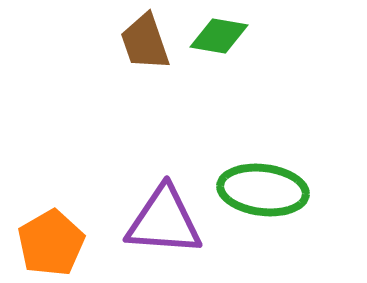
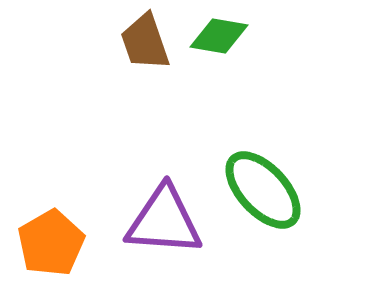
green ellipse: rotated 40 degrees clockwise
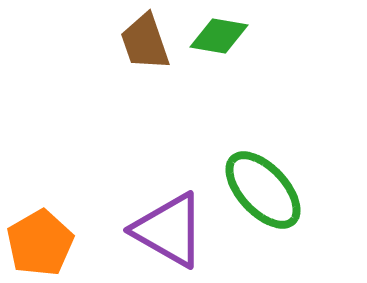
purple triangle: moved 5 px right, 9 px down; rotated 26 degrees clockwise
orange pentagon: moved 11 px left
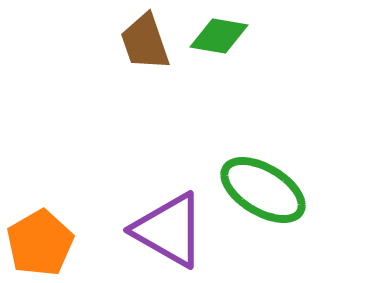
green ellipse: rotated 16 degrees counterclockwise
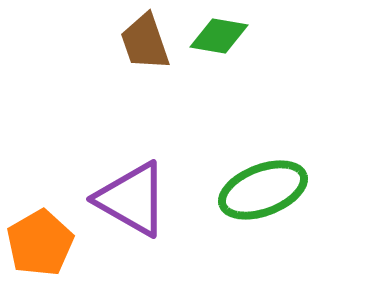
green ellipse: rotated 52 degrees counterclockwise
purple triangle: moved 37 px left, 31 px up
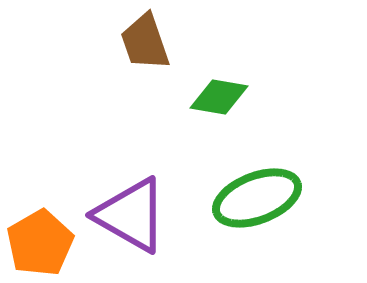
green diamond: moved 61 px down
green ellipse: moved 6 px left, 8 px down
purple triangle: moved 1 px left, 16 px down
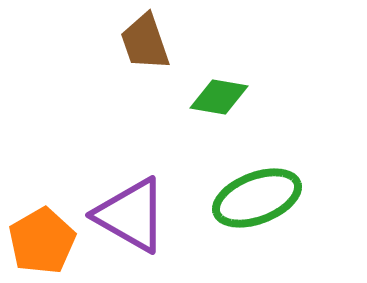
orange pentagon: moved 2 px right, 2 px up
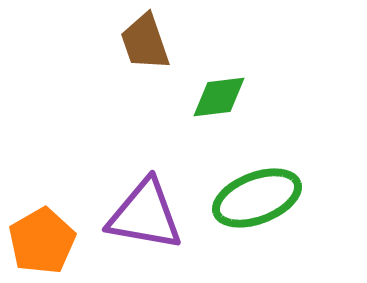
green diamond: rotated 16 degrees counterclockwise
purple triangle: moved 14 px right; rotated 20 degrees counterclockwise
